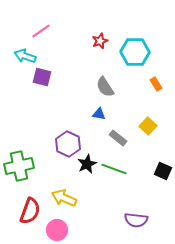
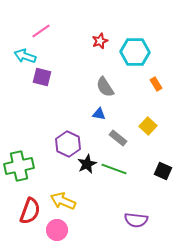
yellow arrow: moved 1 px left, 3 px down
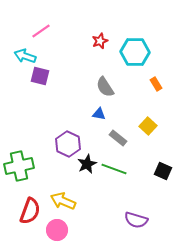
purple square: moved 2 px left, 1 px up
purple semicircle: rotated 10 degrees clockwise
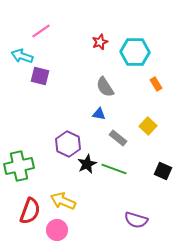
red star: moved 1 px down
cyan arrow: moved 3 px left
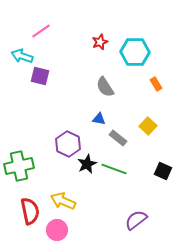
blue triangle: moved 5 px down
red semicircle: rotated 32 degrees counterclockwise
purple semicircle: rotated 125 degrees clockwise
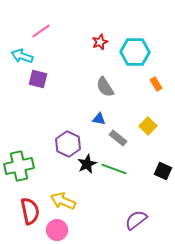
purple square: moved 2 px left, 3 px down
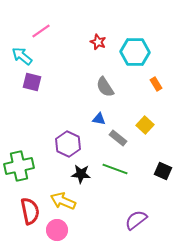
red star: moved 2 px left; rotated 28 degrees counterclockwise
cyan arrow: rotated 20 degrees clockwise
purple square: moved 6 px left, 3 px down
yellow square: moved 3 px left, 1 px up
black star: moved 6 px left, 10 px down; rotated 30 degrees clockwise
green line: moved 1 px right
